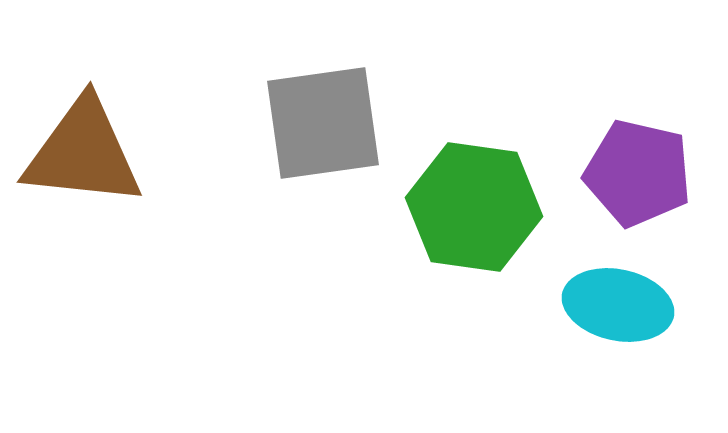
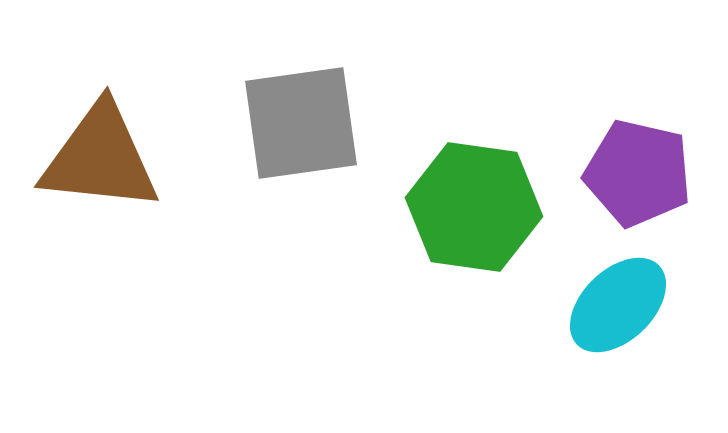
gray square: moved 22 px left
brown triangle: moved 17 px right, 5 px down
cyan ellipse: rotated 56 degrees counterclockwise
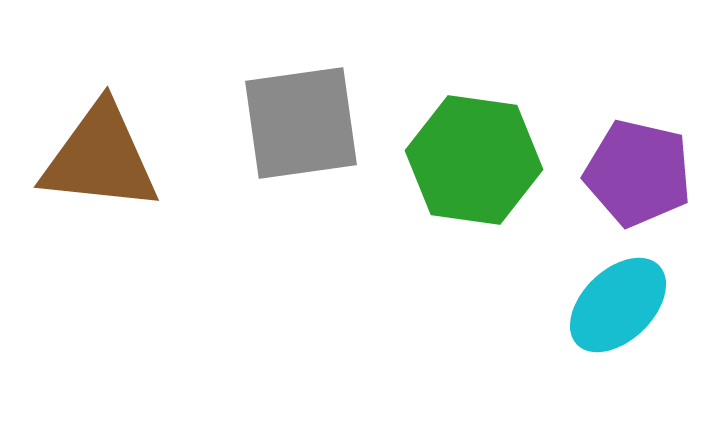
green hexagon: moved 47 px up
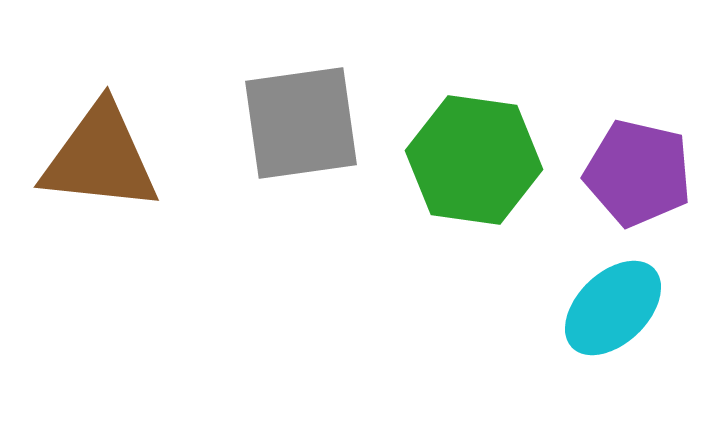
cyan ellipse: moved 5 px left, 3 px down
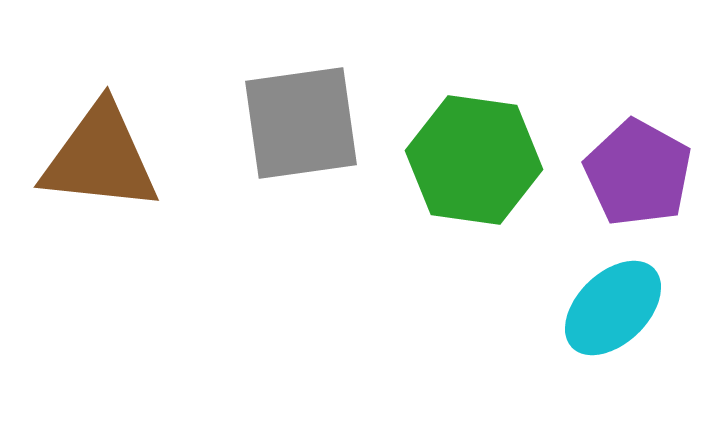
purple pentagon: rotated 16 degrees clockwise
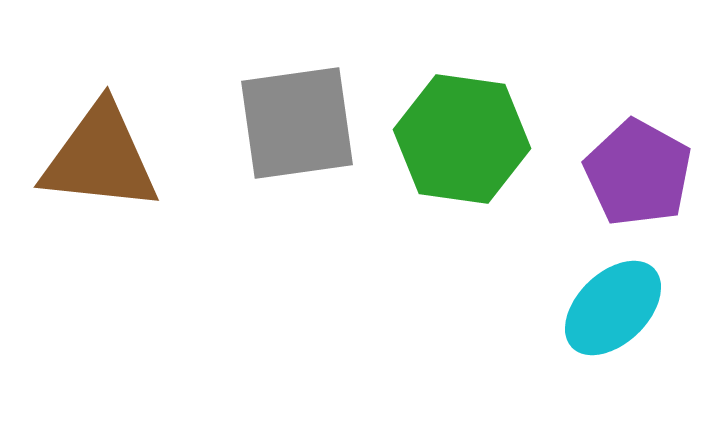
gray square: moved 4 px left
green hexagon: moved 12 px left, 21 px up
